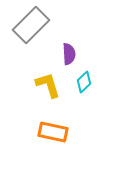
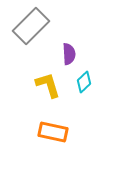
gray rectangle: moved 1 px down
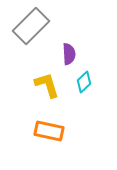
yellow L-shape: moved 1 px left
orange rectangle: moved 4 px left, 1 px up
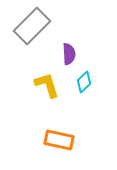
gray rectangle: moved 1 px right
orange rectangle: moved 10 px right, 9 px down
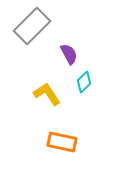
purple semicircle: rotated 25 degrees counterclockwise
yellow L-shape: moved 9 px down; rotated 16 degrees counterclockwise
orange rectangle: moved 3 px right, 2 px down
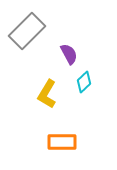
gray rectangle: moved 5 px left, 5 px down
yellow L-shape: rotated 116 degrees counterclockwise
orange rectangle: rotated 12 degrees counterclockwise
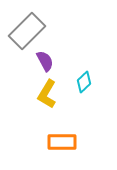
purple semicircle: moved 24 px left, 7 px down
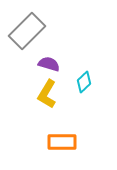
purple semicircle: moved 4 px right, 3 px down; rotated 45 degrees counterclockwise
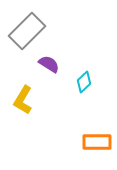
purple semicircle: rotated 15 degrees clockwise
yellow L-shape: moved 24 px left, 6 px down
orange rectangle: moved 35 px right
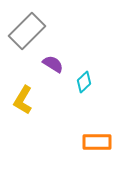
purple semicircle: moved 4 px right
